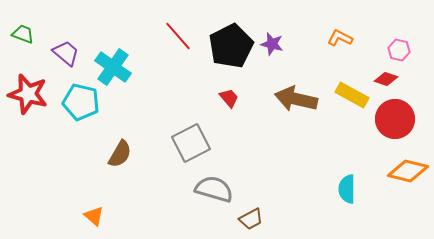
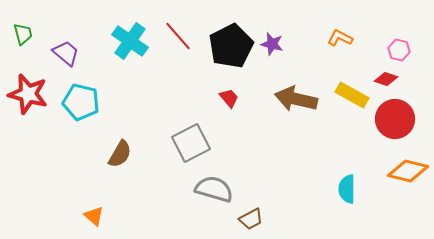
green trapezoid: rotated 55 degrees clockwise
cyan cross: moved 17 px right, 26 px up
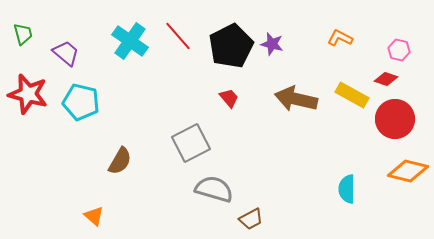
brown semicircle: moved 7 px down
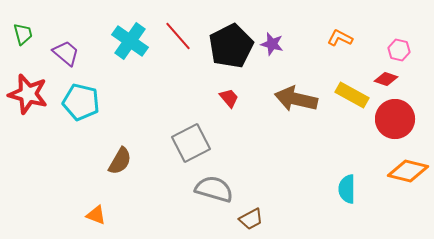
orange triangle: moved 2 px right, 1 px up; rotated 20 degrees counterclockwise
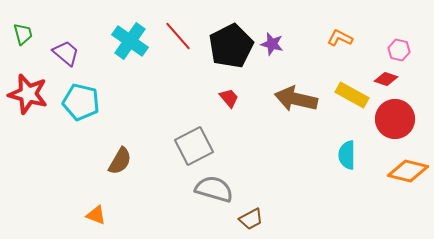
gray square: moved 3 px right, 3 px down
cyan semicircle: moved 34 px up
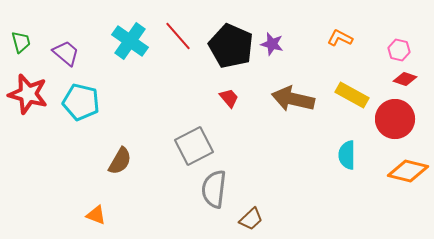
green trapezoid: moved 2 px left, 8 px down
black pentagon: rotated 21 degrees counterclockwise
red diamond: moved 19 px right
brown arrow: moved 3 px left
gray semicircle: rotated 99 degrees counterclockwise
brown trapezoid: rotated 15 degrees counterclockwise
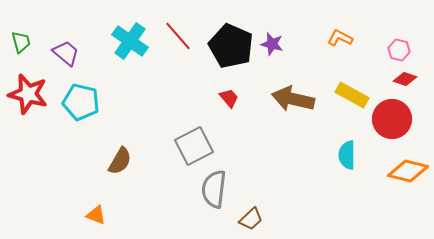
red circle: moved 3 px left
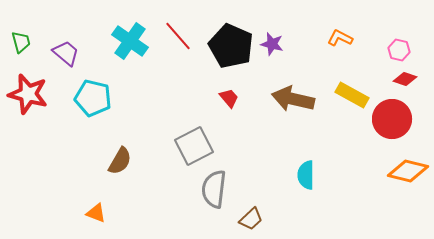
cyan pentagon: moved 12 px right, 4 px up
cyan semicircle: moved 41 px left, 20 px down
orange triangle: moved 2 px up
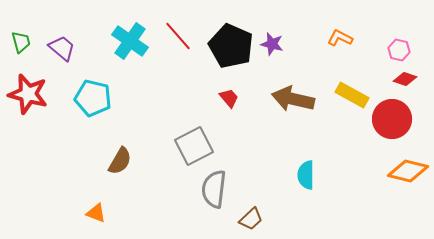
purple trapezoid: moved 4 px left, 5 px up
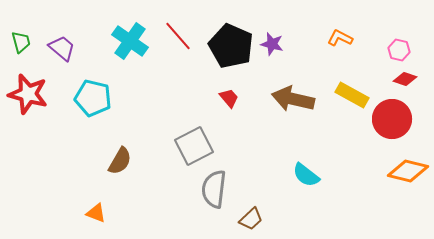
cyan semicircle: rotated 52 degrees counterclockwise
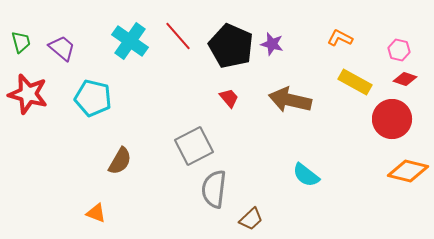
yellow rectangle: moved 3 px right, 13 px up
brown arrow: moved 3 px left, 1 px down
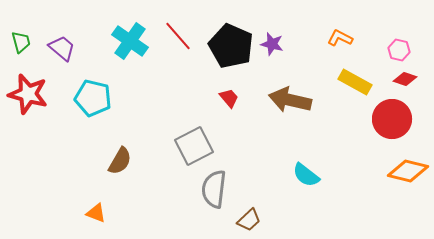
brown trapezoid: moved 2 px left, 1 px down
